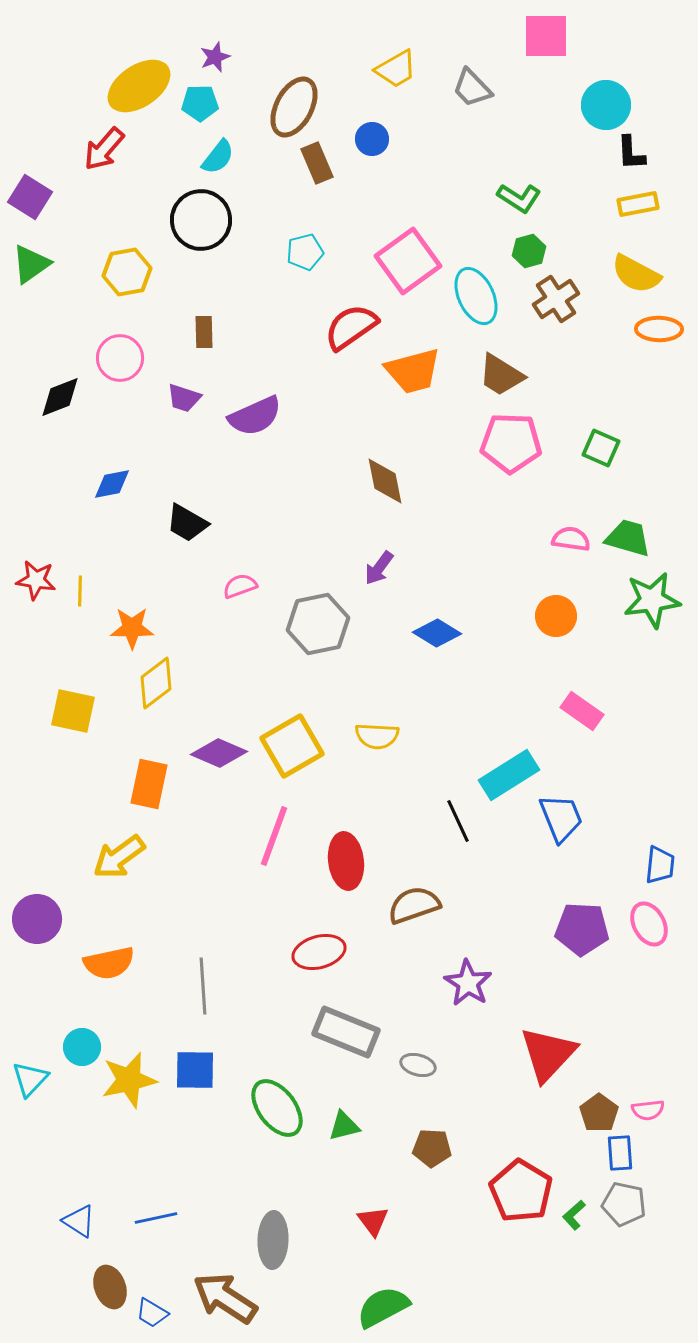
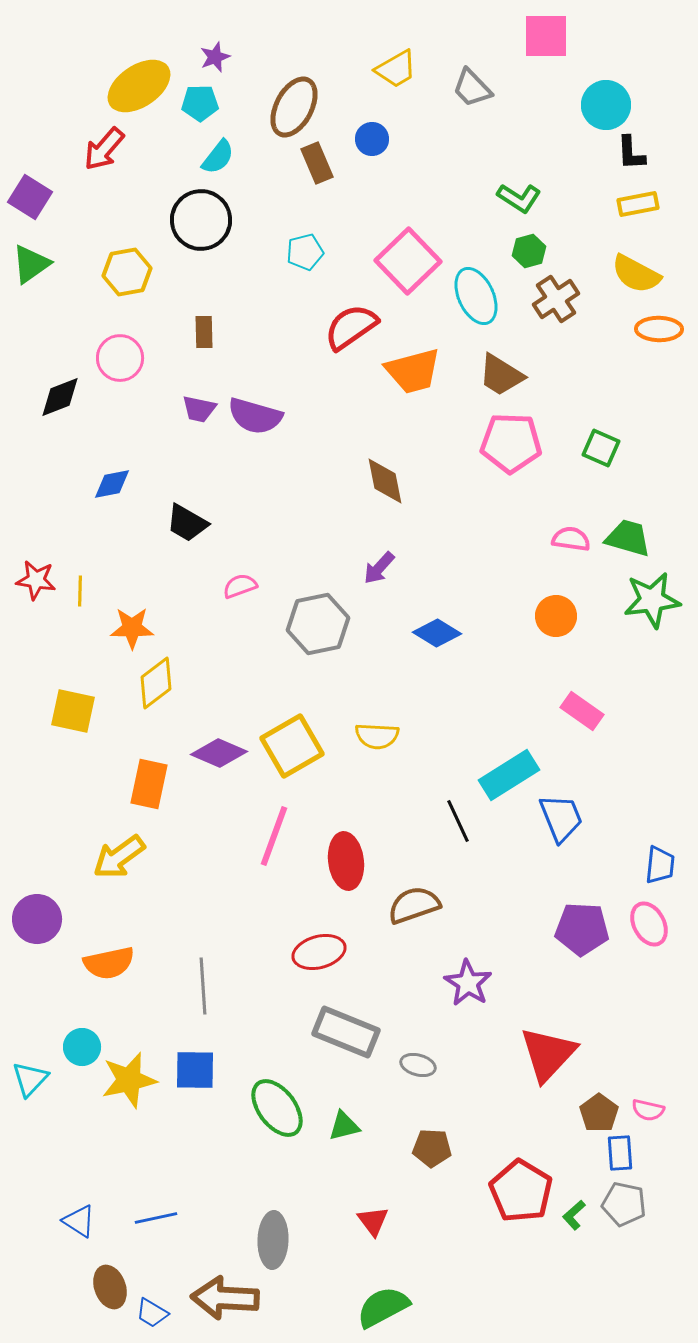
pink square at (408, 261): rotated 8 degrees counterclockwise
purple trapezoid at (184, 398): moved 15 px right, 11 px down; rotated 6 degrees counterclockwise
purple semicircle at (255, 416): rotated 40 degrees clockwise
purple arrow at (379, 568): rotated 6 degrees clockwise
pink semicircle at (648, 1110): rotated 20 degrees clockwise
brown arrow at (225, 1298): rotated 30 degrees counterclockwise
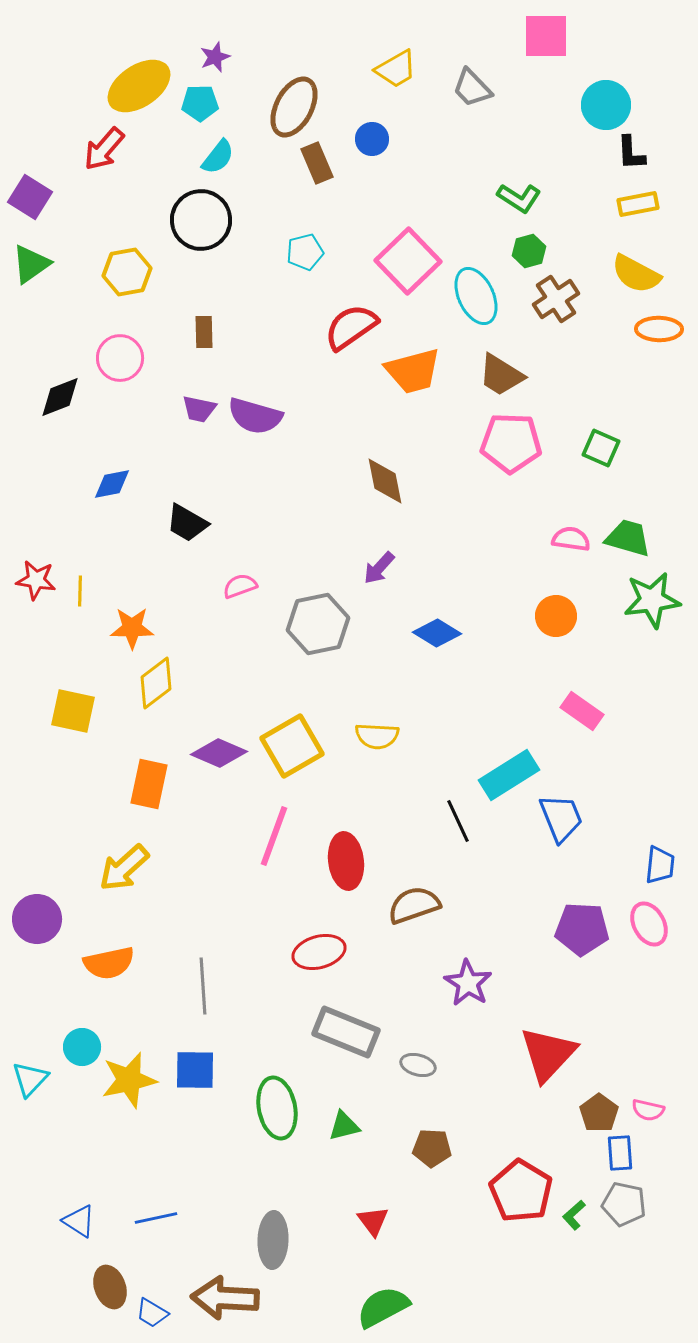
yellow arrow at (119, 857): moved 5 px right, 11 px down; rotated 6 degrees counterclockwise
green ellipse at (277, 1108): rotated 26 degrees clockwise
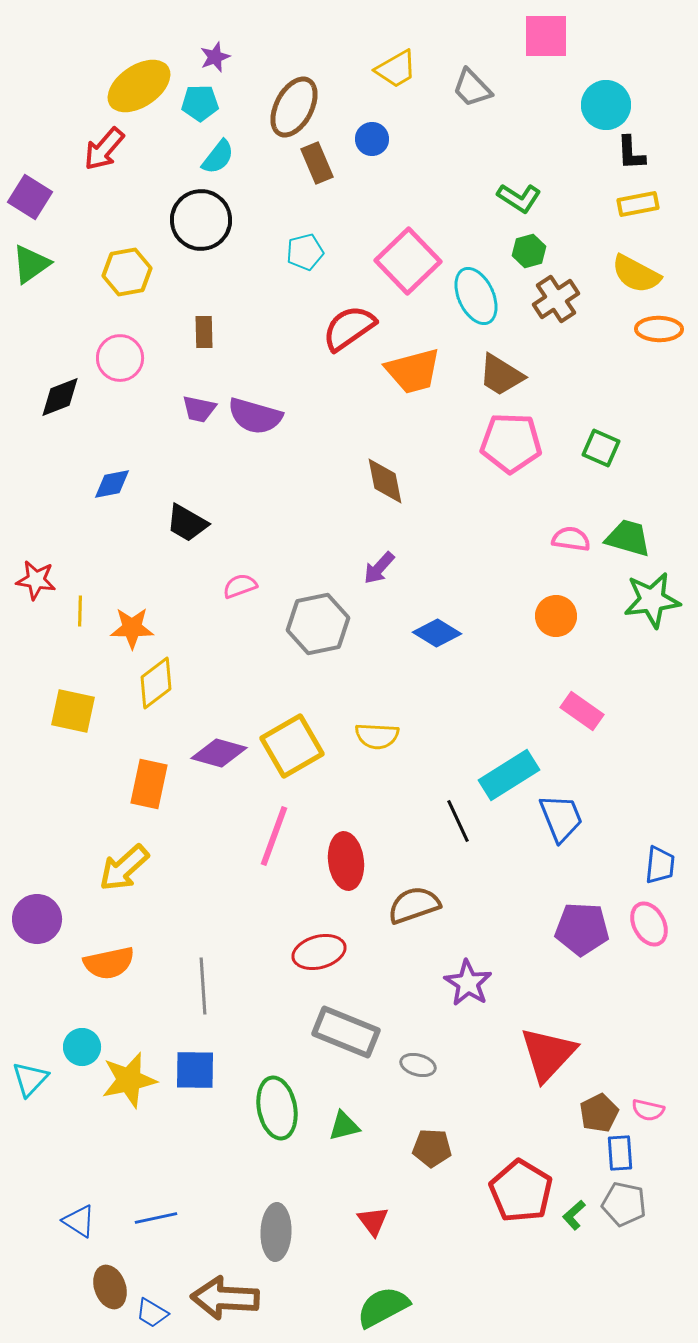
red semicircle at (351, 327): moved 2 px left, 1 px down
yellow line at (80, 591): moved 20 px down
purple diamond at (219, 753): rotated 8 degrees counterclockwise
brown pentagon at (599, 1113): rotated 9 degrees clockwise
gray ellipse at (273, 1240): moved 3 px right, 8 px up
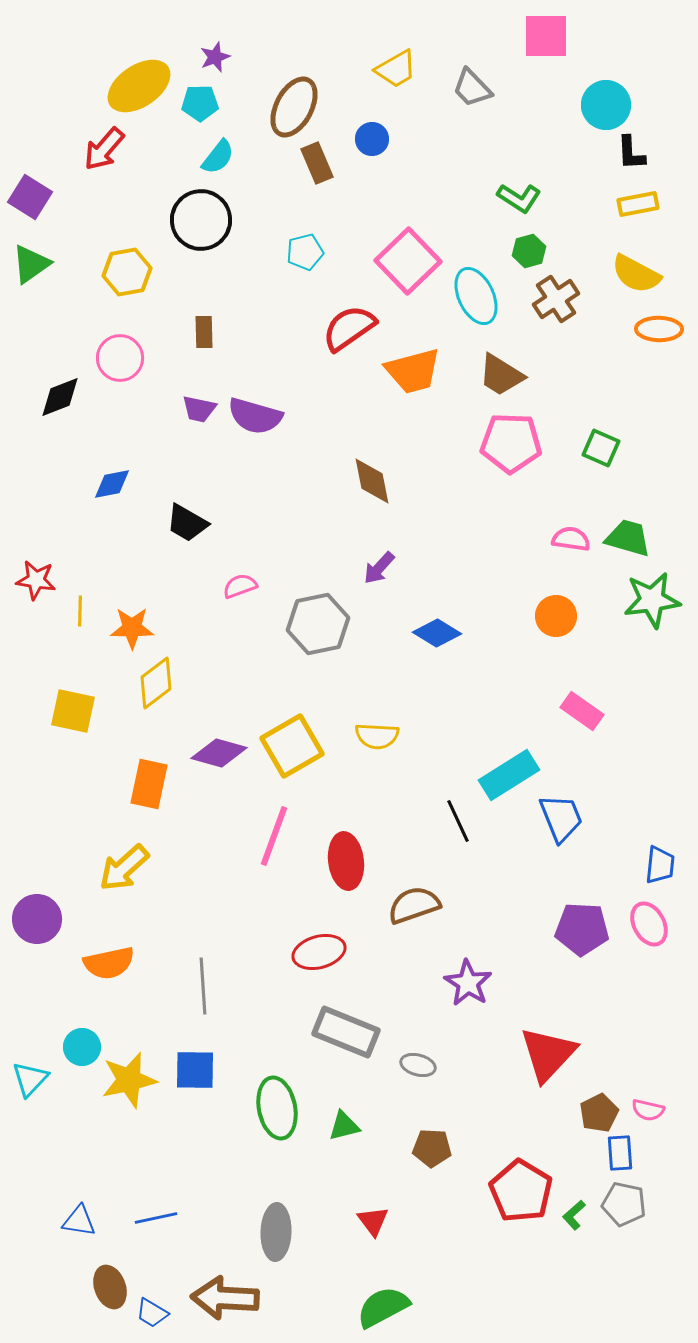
brown diamond at (385, 481): moved 13 px left
blue triangle at (79, 1221): rotated 24 degrees counterclockwise
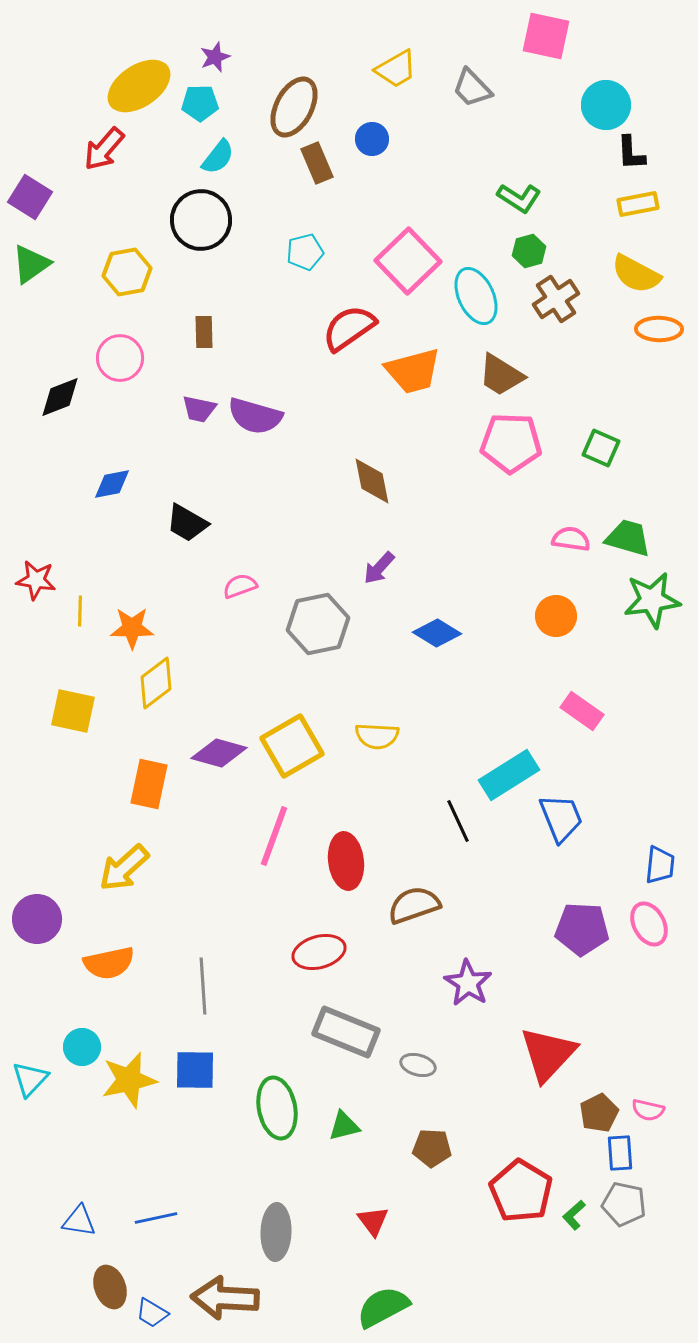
pink square at (546, 36): rotated 12 degrees clockwise
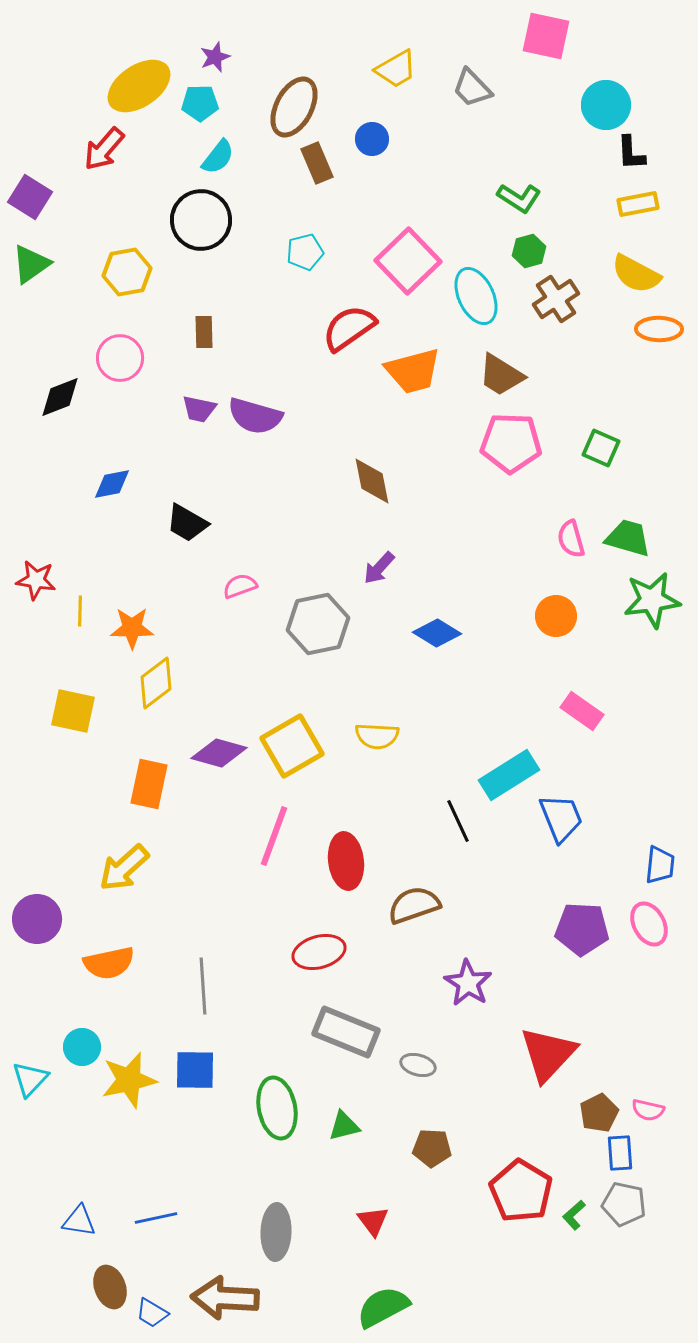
pink semicircle at (571, 539): rotated 114 degrees counterclockwise
